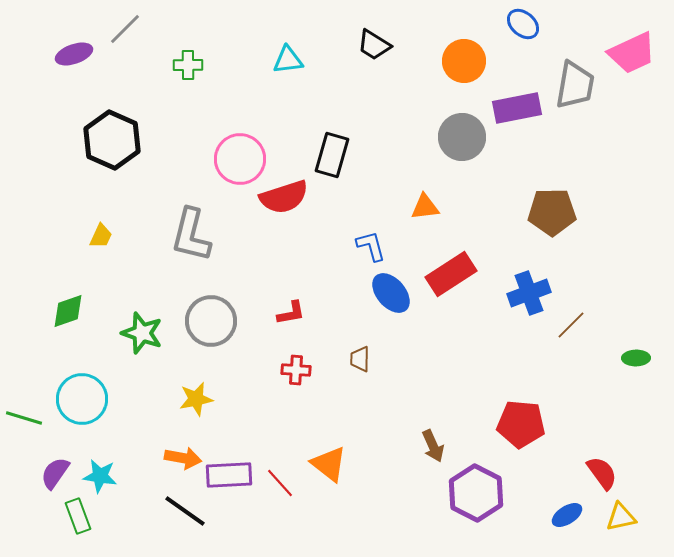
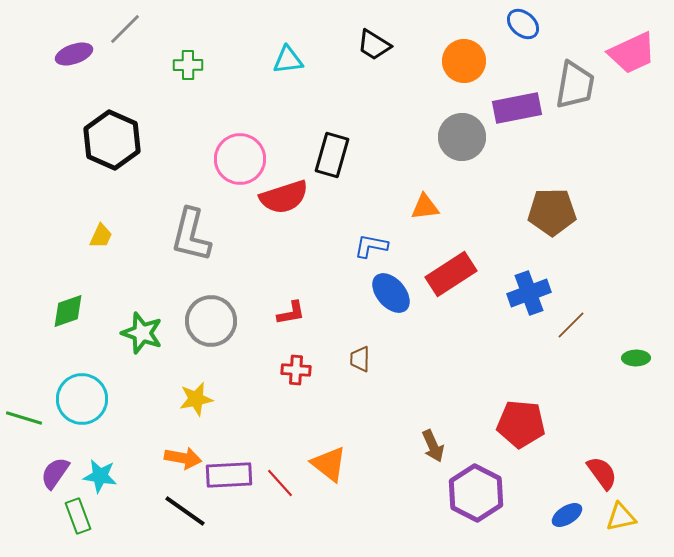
blue L-shape at (371, 246): rotated 64 degrees counterclockwise
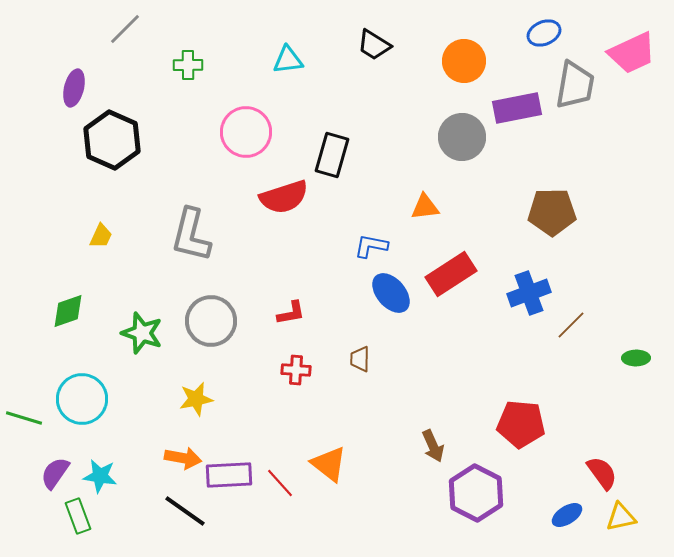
blue ellipse at (523, 24): moved 21 px right, 9 px down; rotated 64 degrees counterclockwise
purple ellipse at (74, 54): moved 34 px down; rotated 57 degrees counterclockwise
pink circle at (240, 159): moved 6 px right, 27 px up
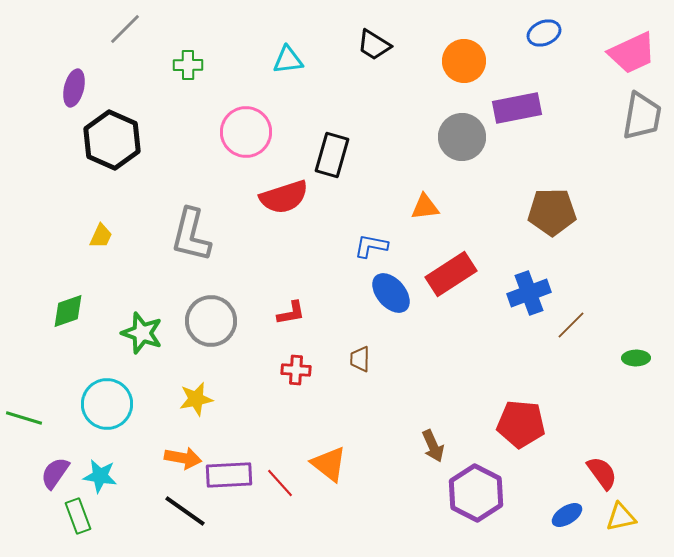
gray trapezoid at (575, 85): moved 67 px right, 31 px down
cyan circle at (82, 399): moved 25 px right, 5 px down
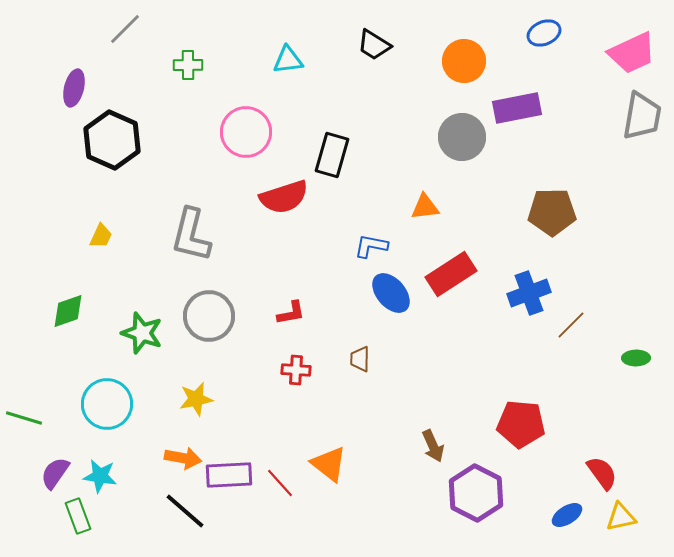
gray circle at (211, 321): moved 2 px left, 5 px up
black line at (185, 511): rotated 6 degrees clockwise
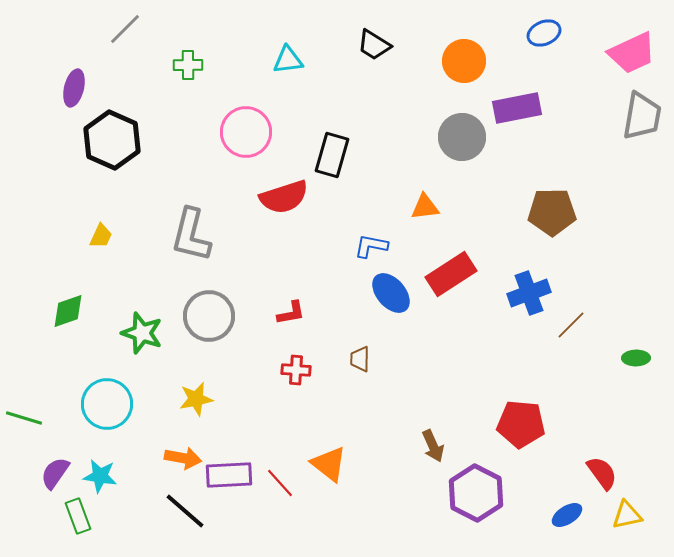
yellow triangle at (621, 517): moved 6 px right, 2 px up
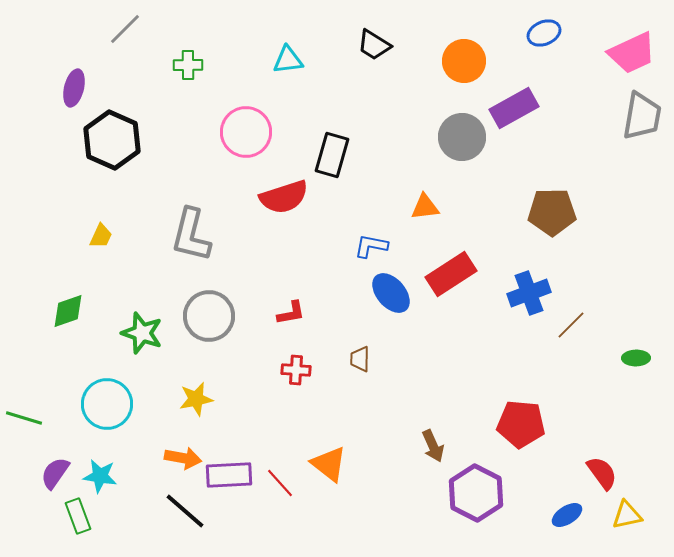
purple rectangle at (517, 108): moved 3 px left; rotated 18 degrees counterclockwise
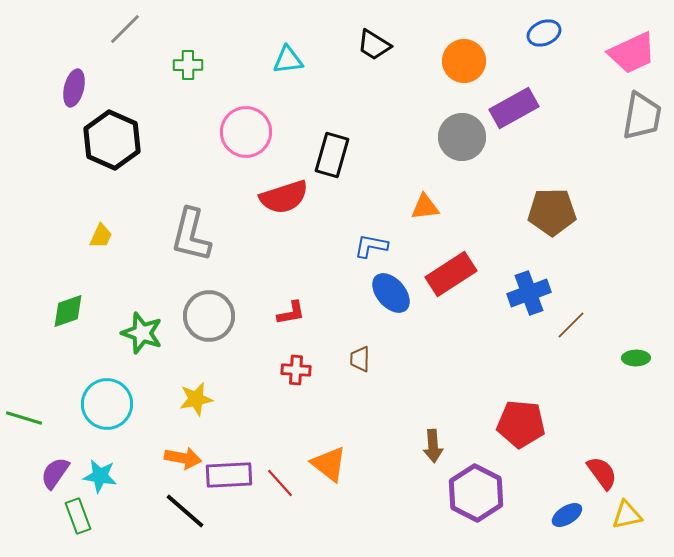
brown arrow at (433, 446): rotated 20 degrees clockwise
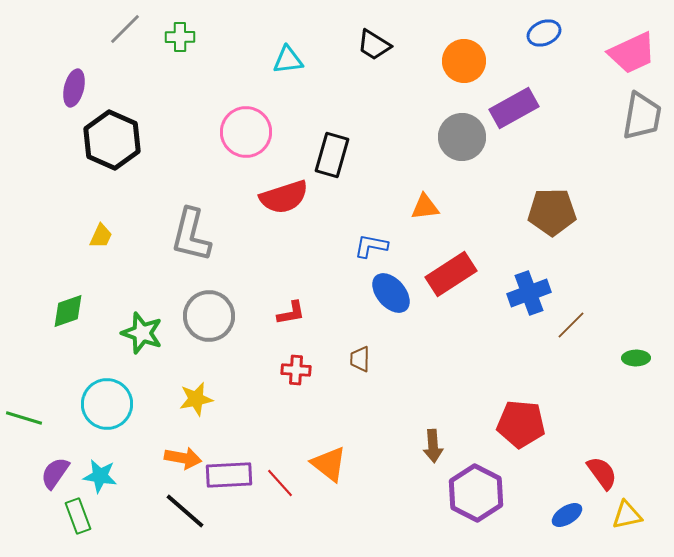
green cross at (188, 65): moved 8 px left, 28 px up
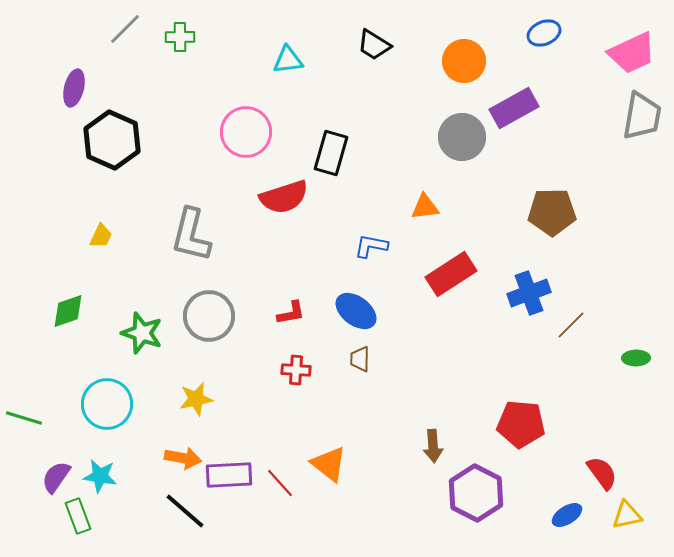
black rectangle at (332, 155): moved 1 px left, 2 px up
blue ellipse at (391, 293): moved 35 px left, 18 px down; rotated 12 degrees counterclockwise
purple semicircle at (55, 473): moved 1 px right, 4 px down
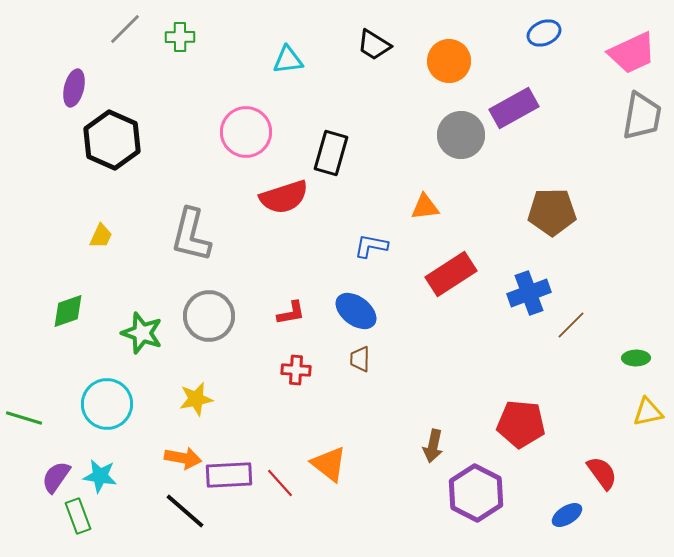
orange circle at (464, 61): moved 15 px left
gray circle at (462, 137): moved 1 px left, 2 px up
brown arrow at (433, 446): rotated 16 degrees clockwise
yellow triangle at (627, 515): moved 21 px right, 103 px up
